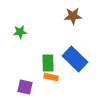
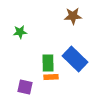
orange rectangle: rotated 16 degrees counterclockwise
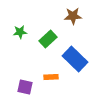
green rectangle: moved 24 px up; rotated 48 degrees clockwise
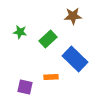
green star: rotated 16 degrees clockwise
